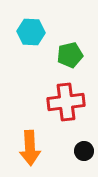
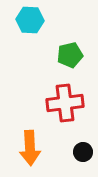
cyan hexagon: moved 1 px left, 12 px up
red cross: moved 1 px left, 1 px down
black circle: moved 1 px left, 1 px down
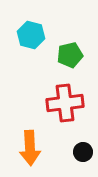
cyan hexagon: moved 1 px right, 15 px down; rotated 12 degrees clockwise
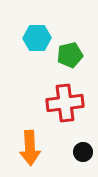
cyan hexagon: moved 6 px right, 3 px down; rotated 16 degrees counterclockwise
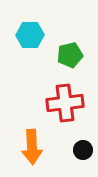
cyan hexagon: moved 7 px left, 3 px up
orange arrow: moved 2 px right, 1 px up
black circle: moved 2 px up
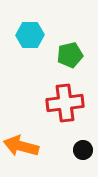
orange arrow: moved 11 px left, 1 px up; rotated 108 degrees clockwise
